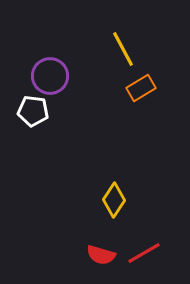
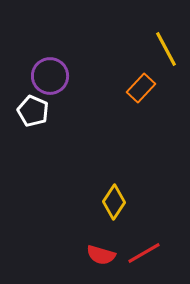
yellow line: moved 43 px right
orange rectangle: rotated 16 degrees counterclockwise
white pentagon: rotated 16 degrees clockwise
yellow diamond: moved 2 px down
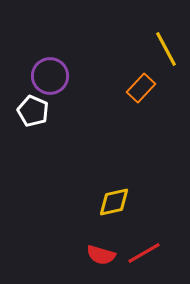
yellow diamond: rotated 44 degrees clockwise
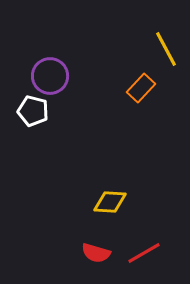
white pentagon: rotated 8 degrees counterclockwise
yellow diamond: moved 4 px left; rotated 16 degrees clockwise
red semicircle: moved 5 px left, 2 px up
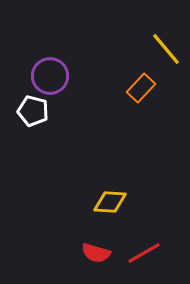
yellow line: rotated 12 degrees counterclockwise
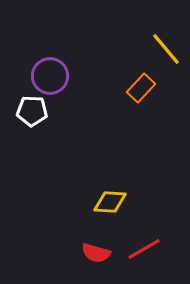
white pentagon: moved 1 px left; rotated 12 degrees counterclockwise
red line: moved 4 px up
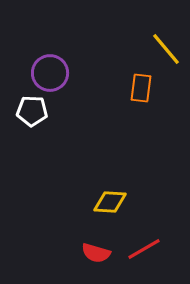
purple circle: moved 3 px up
orange rectangle: rotated 36 degrees counterclockwise
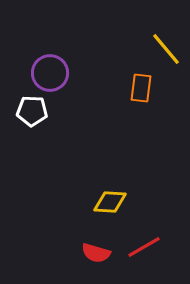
red line: moved 2 px up
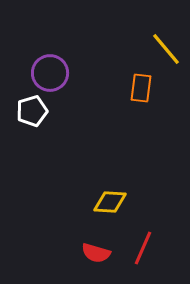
white pentagon: rotated 20 degrees counterclockwise
red line: moved 1 px left, 1 px down; rotated 36 degrees counterclockwise
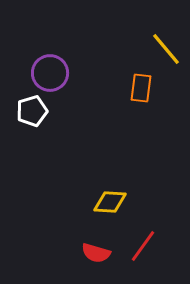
red line: moved 2 px up; rotated 12 degrees clockwise
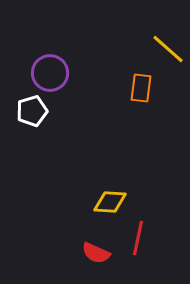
yellow line: moved 2 px right; rotated 9 degrees counterclockwise
red line: moved 5 px left, 8 px up; rotated 24 degrees counterclockwise
red semicircle: rotated 8 degrees clockwise
